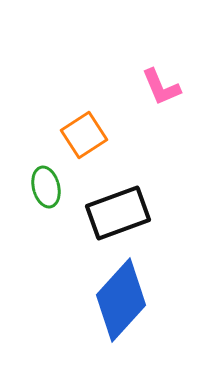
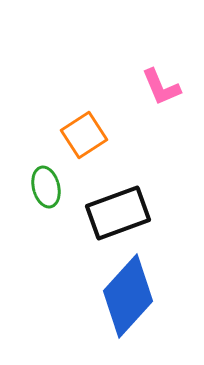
blue diamond: moved 7 px right, 4 px up
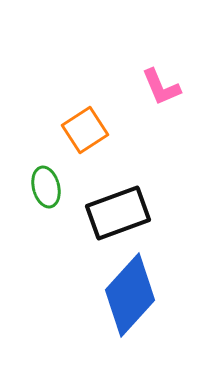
orange square: moved 1 px right, 5 px up
blue diamond: moved 2 px right, 1 px up
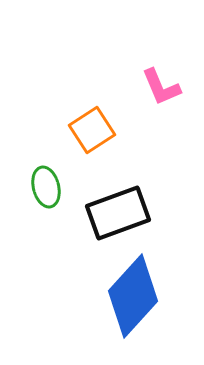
orange square: moved 7 px right
blue diamond: moved 3 px right, 1 px down
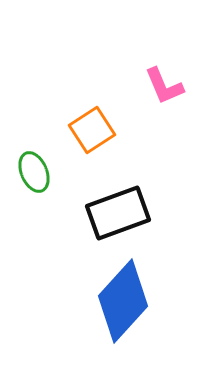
pink L-shape: moved 3 px right, 1 px up
green ellipse: moved 12 px left, 15 px up; rotated 9 degrees counterclockwise
blue diamond: moved 10 px left, 5 px down
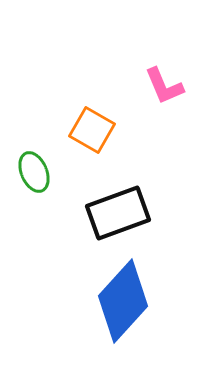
orange square: rotated 27 degrees counterclockwise
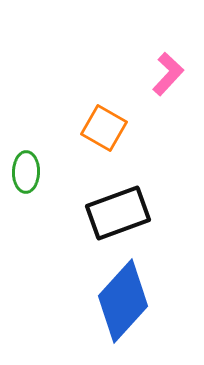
pink L-shape: moved 4 px right, 12 px up; rotated 114 degrees counterclockwise
orange square: moved 12 px right, 2 px up
green ellipse: moved 8 px left; rotated 24 degrees clockwise
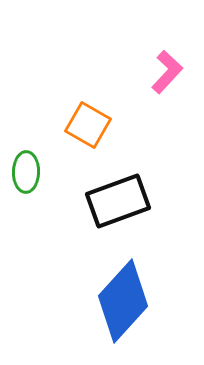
pink L-shape: moved 1 px left, 2 px up
orange square: moved 16 px left, 3 px up
black rectangle: moved 12 px up
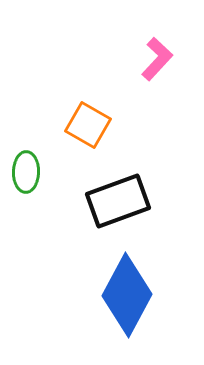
pink L-shape: moved 10 px left, 13 px up
blue diamond: moved 4 px right, 6 px up; rotated 14 degrees counterclockwise
